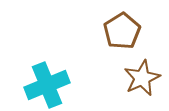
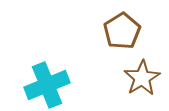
brown star: rotated 6 degrees counterclockwise
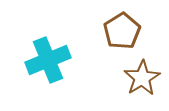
cyan cross: moved 1 px right, 25 px up
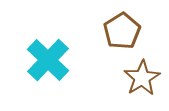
cyan cross: rotated 24 degrees counterclockwise
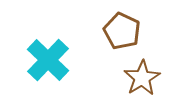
brown pentagon: rotated 15 degrees counterclockwise
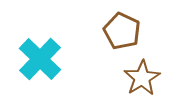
cyan cross: moved 8 px left, 1 px up
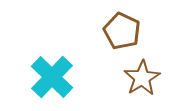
cyan cross: moved 12 px right, 18 px down
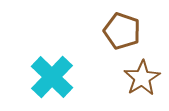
brown pentagon: rotated 6 degrees counterclockwise
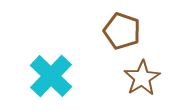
cyan cross: moved 1 px left, 1 px up
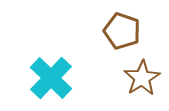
cyan cross: moved 2 px down
